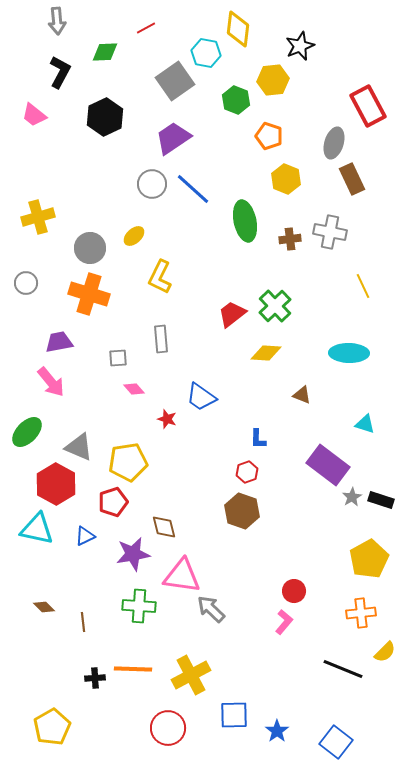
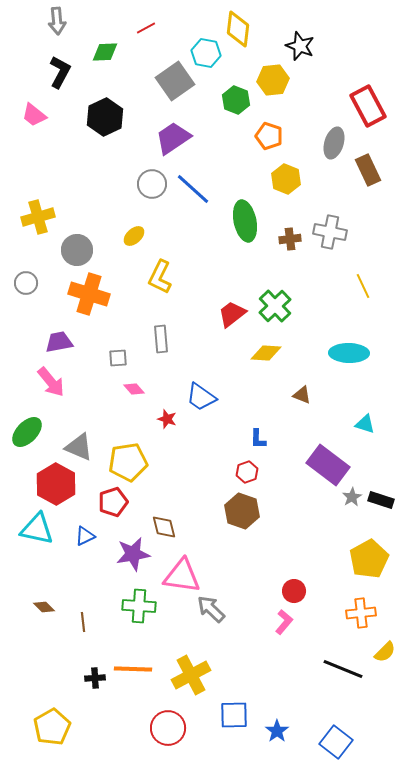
black star at (300, 46): rotated 28 degrees counterclockwise
brown rectangle at (352, 179): moved 16 px right, 9 px up
gray circle at (90, 248): moved 13 px left, 2 px down
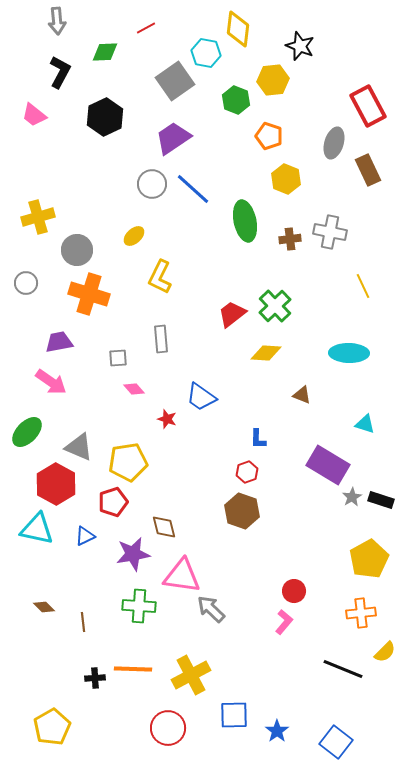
pink arrow at (51, 382): rotated 16 degrees counterclockwise
purple rectangle at (328, 465): rotated 6 degrees counterclockwise
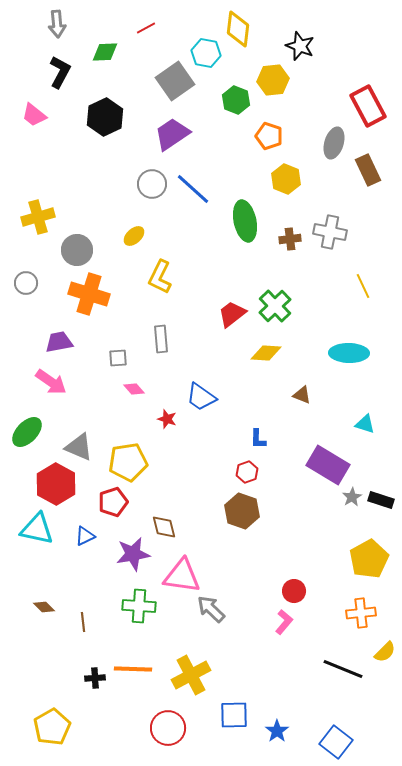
gray arrow at (57, 21): moved 3 px down
purple trapezoid at (173, 138): moved 1 px left, 4 px up
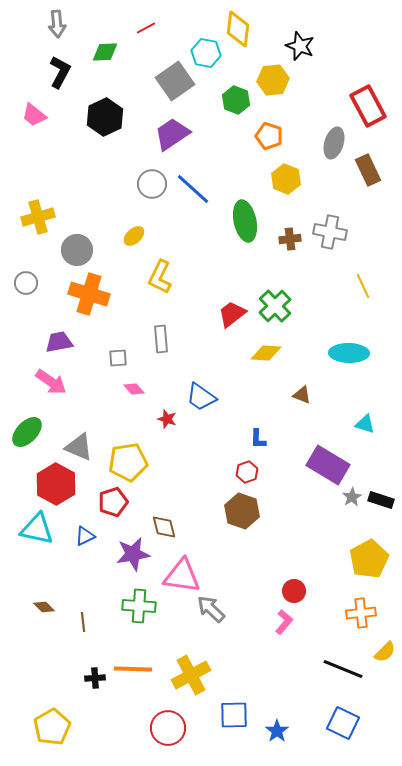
blue square at (336, 742): moved 7 px right, 19 px up; rotated 12 degrees counterclockwise
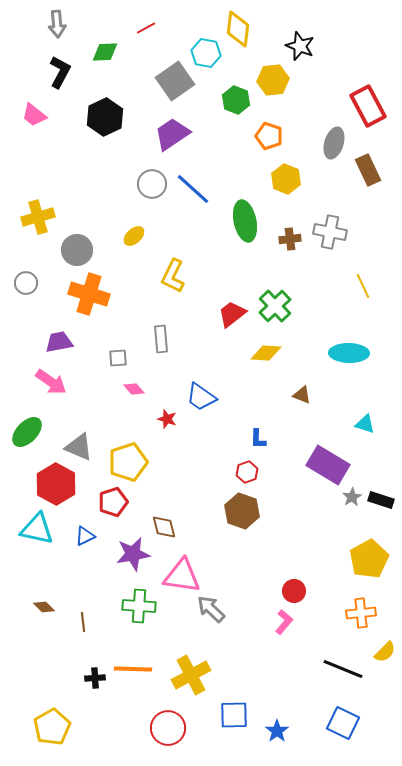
yellow L-shape at (160, 277): moved 13 px right, 1 px up
yellow pentagon at (128, 462): rotated 9 degrees counterclockwise
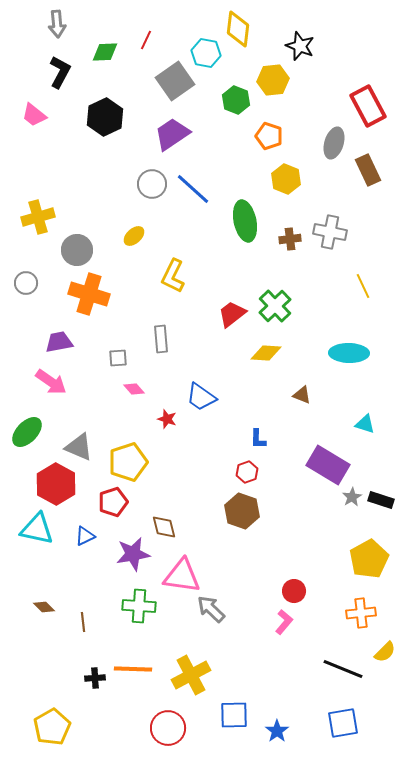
red line at (146, 28): moved 12 px down; rotated 36 degrees counterclockwise
blue square at (343, 723): rotated 36 degrees counterclockwise
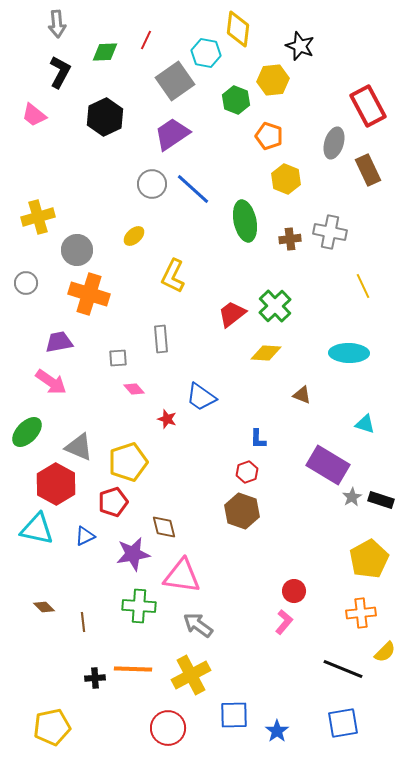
gray arrow at (211, 609): moved 13 px left, 16 px down; rotated 8 degrees counterclockwise
yellow pentagon at (52, 727): rotated 18 degrees clockwise
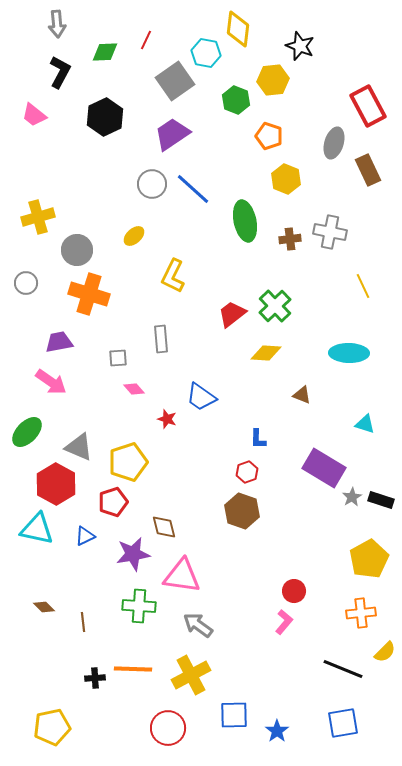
purple rectangle at (328, 465): moved 4 px left, 3 px down
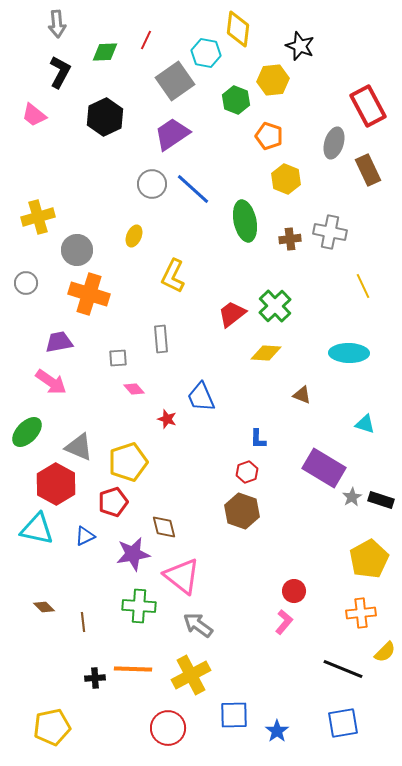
yellow ellipse at (134, 236): rotated 25 degrees counterclockwise
blue trapezoid at (201, 397): rotated 32 degrees clockwise
pink triangle at (182, 576): rotated 30 degrees clockwise
